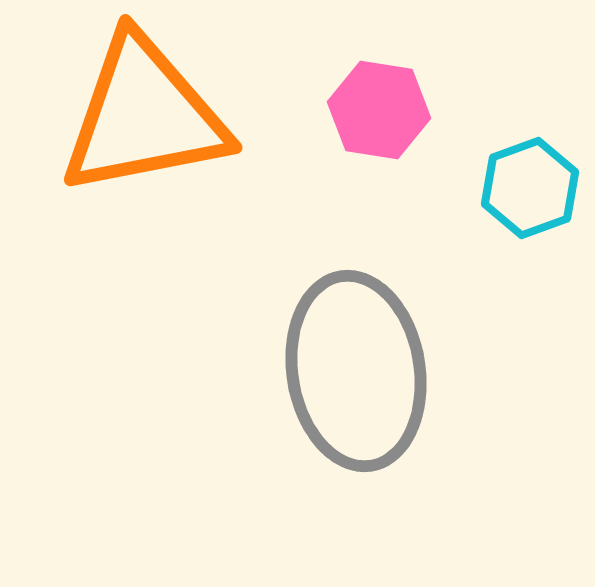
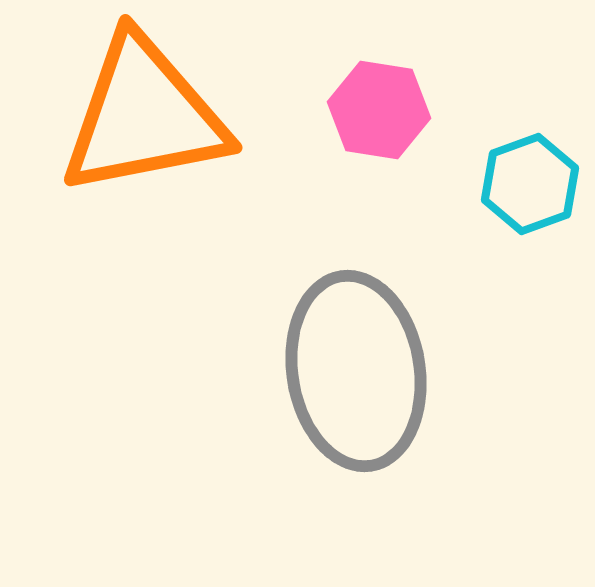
cyan hexagon: moved 4 px up
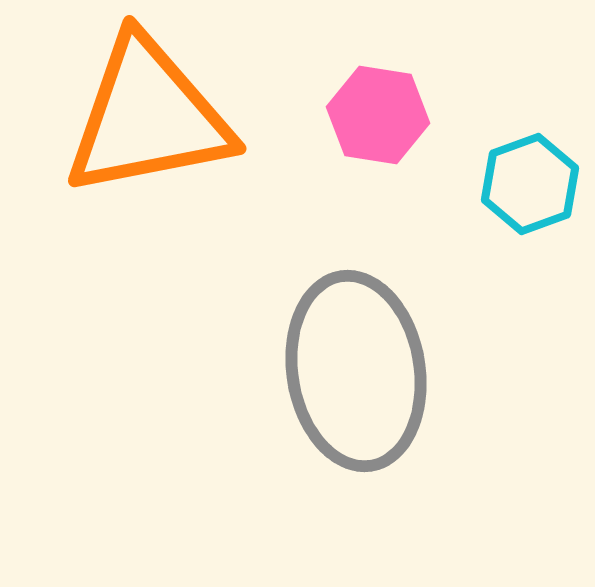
pink hexagon: moved 1 px left, 5 px down
orange triangle: moved 4 px right, 1 px down
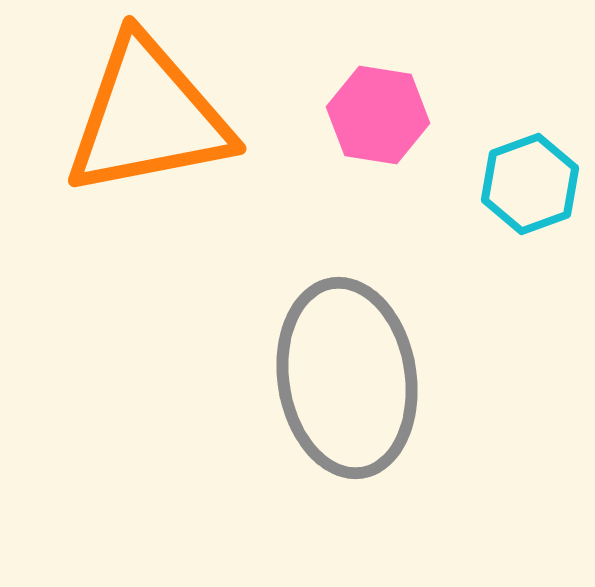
gray ellipse: moved 9 px left, 7 px down
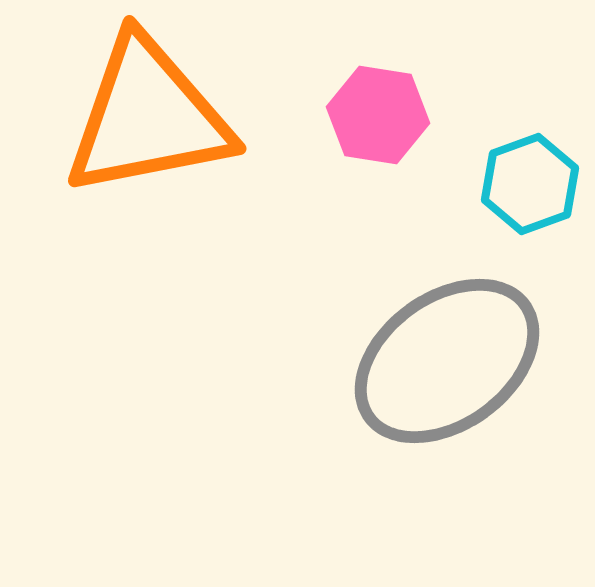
gray ellipse: moved 100 px right, 17 px up; rotated 63 degrees clockwise
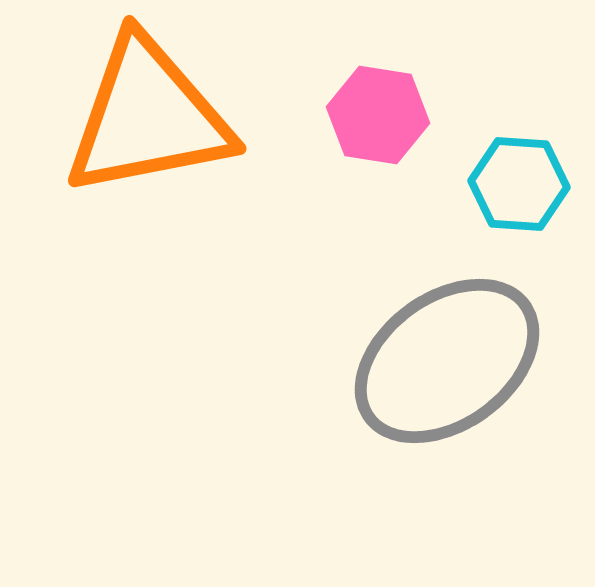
cyan hexagon: moved 11 px left; rotated 24 degrees clockwise
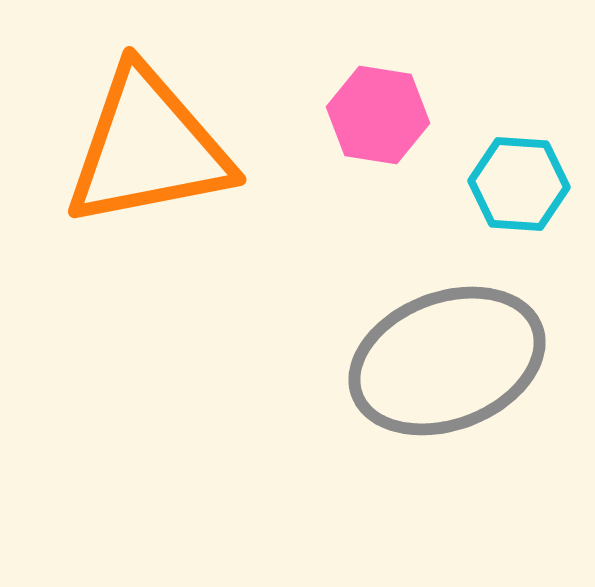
orange triangle: moved 31 px down
gray ellipse: rotated 15 degrees clockwise
